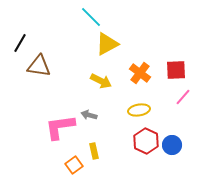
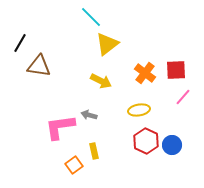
yellow triangle: rotated 10 degrees counterclockwise
orange cross: moved 5 px right
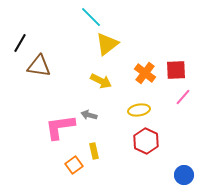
blue circle: moved 12 px right, 30 px down
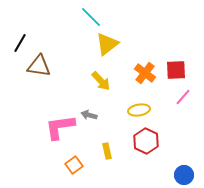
yellow arrow: rotated 20 degrees clockwise
yellow rectangle: moved 13 px right
